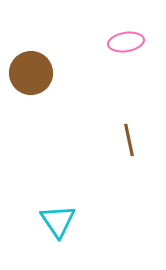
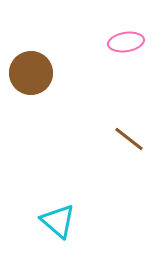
brown line: moved 1 px up; rotated 40 degrees counterclockwise
cyan triangle: rotated 15 degrees counterclockwise
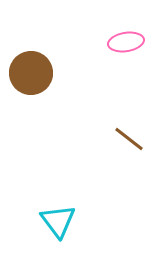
cyan triangle: rotated 12 degrees clockwise
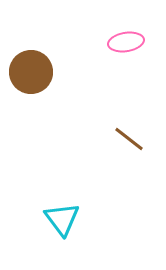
brown circle: moved 1 px up
cyan triangle: moved 4 px right, 2 px up
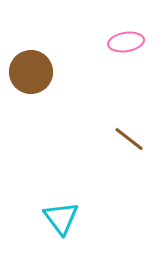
cyan triangle: moved 1 px left, 1 px up
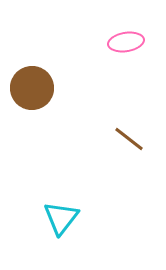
brown circle: moved 1 px right, 16 px down
cyan triangle: rotated 15 degrees clockwise
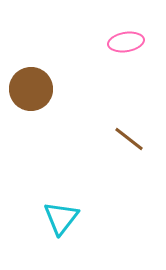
brown circle: moved 1 px left, 1 px down
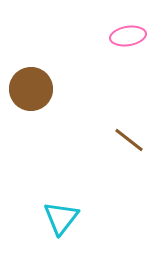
pink ellipse: moved 2 px right, 6 px up
brown line: moved 1 px down
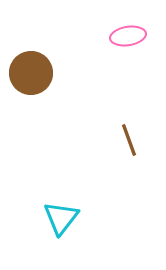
brown circle: moved 16 px up
brown line: rotated 32 degrees clockwise
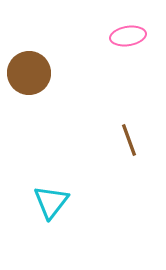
brown circle: moved 2 px left
cyan triangle: moved 10 px left, 16 px up
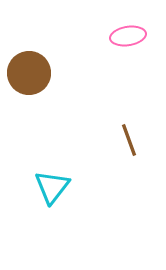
cyan triangle: moved 1 px right, 15 px up
